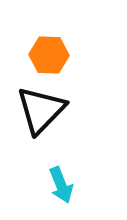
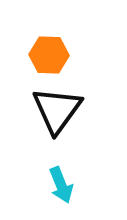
black triangle: moved 16 px right; rotated 8 degrees counterclockwise
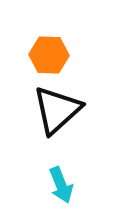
black triangle: rotated 12 degrees clockwise
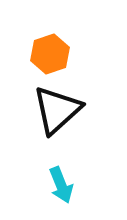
orange hexagon: moved 1 px right, 1 px up; rotated 21 degrees counterclockwise
